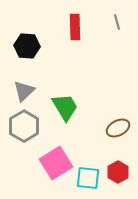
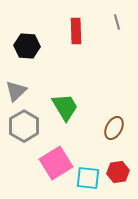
red rectangle: moved 1 px right, 4 px down
gray triangle: moved 8 px left
brown ellipse: moved 4 px left; rotated 35 degrees counterclockwise
red hexagon: rotated 20 degrees clockwise
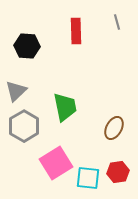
green trapezoid: rotated 20 degrees clockwise
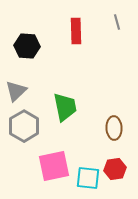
brown ellipse: rotated 30 degrees counterclockwise
pink square: moved 2 px left, 3 px down; rotated 20 degrees clockwise
red hexagon: moved 3 px left, 3 px up
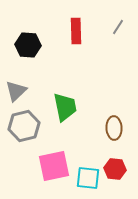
gray line: moved 1 px right, 5 px down; rotated 49 degrees clockwise
black hexagon: moved 1 px right, 1 px up
gray hexagon: rotated 16 degrees clockwise
red hexagon: rotated 15 degrees clockwise
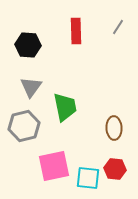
gray triangle: moved 15 px right, 4 px up; rotated 10 degrees counterclockwise
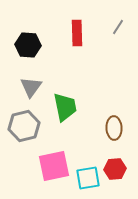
red rectangle: moved 1 px right, 2 px down
red hexagon: rotated 10 degrees counterclockwise
cyan square: rotated 15 degrees counterclockwise
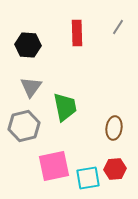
brown ellipse: rotated 10 degrees clockwise
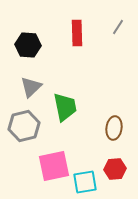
gray triangle: rotated 10 degrees clockwise
cyan square: moved 3 px left, 4 px down
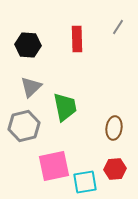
red rectangle: moved 6 px down
